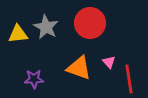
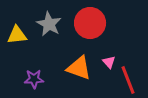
gray star: moved 3 px right, 3 px up
yellow triangle: moved 1 px left, 1 px down
red line: moved 1 px left, 1 px down; rotated 12 degrees counterclockwise
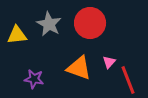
pink triangle: rotated 24 degrees clockwise
purple star: rotated 12 degrees clockwise
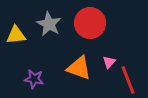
yellow triangle: moved 1 px left
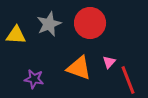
gray star: rotated 20 degrees clockwise
yellow triangle: rotated 10 degrees clockwise
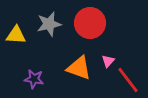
gray star: rotated 10 degrees clockwise
pink triangle: moved 1 px left, 1 px up
red line: rotated 16 degrees counterclockwise
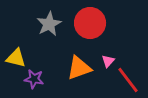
gray star: rotated 15 degrees counterclockwise
yellow triangle: moved 23 px down; rotated 10 degrees clockwise
orange triangle: rotated 40 degrees counterclockwise
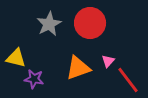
orange triangle: moved 1 px left
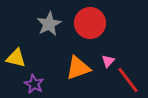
purple star: moved 5 px down; rotated 18 degrees clockwise
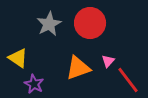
yellow triangle: moved 2 px right; rotated 20 degrees clockwise
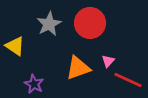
yellow triangle: moved 3 px left, 12 px up
red line: rotated 28 degrees counterclockwise
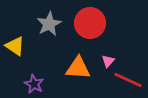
orange triangle: rotated 24 degrees clockwise
